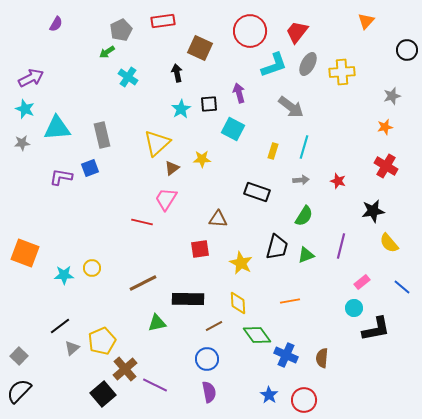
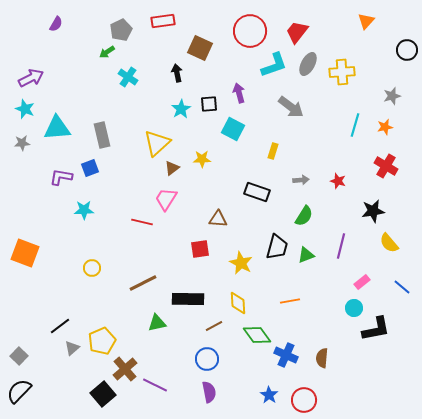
cyan line at (304, 147): moved 51 px right, 22 px up
cyan star at (64, 275): moved 20 px right, 65 px up
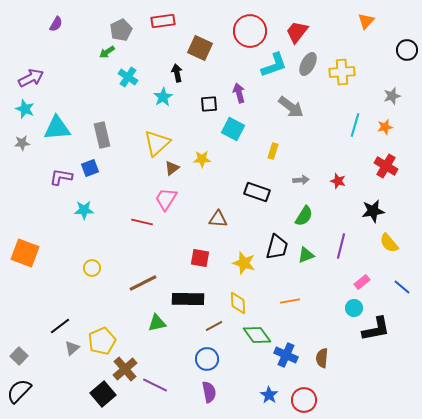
cyan star at (181, 109): moved 18 px left, 12 px up
red square at (200, 249): moved 9 px down; rotated 18 degrees clockwise
yellow star at (241, 263): moved 3 px right; rotated 10 degrees counterclockwise
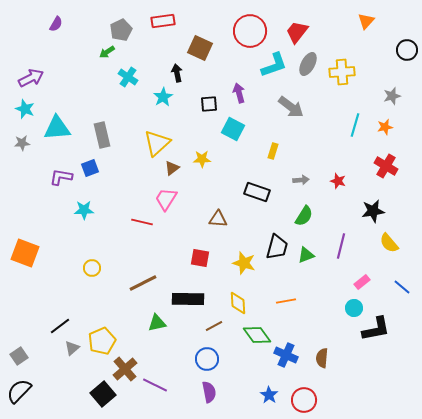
orange line at (290, 301): moved 4 px left
gray square at (19, 356): rotated 12 degrees clockwise
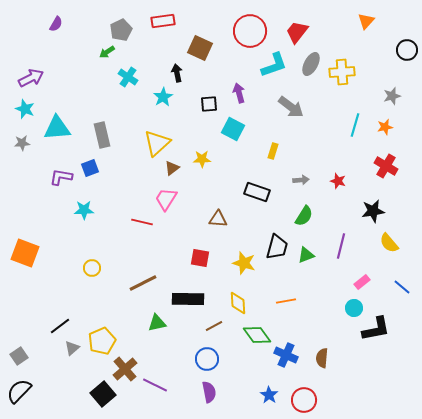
gray ellipse at (308, 64): moved 3 px right
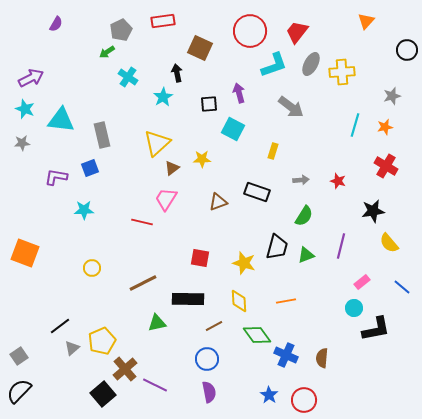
cyan triangle at (57, 128): moved 4 px right, 8 px up; rotated 12 degrees clockwise
purple L-shape at (61, 177): moved 5 px left
brown triangle at (218, 219): moved 17 px up; rotated 24 degrees counterclockwise
yellow diamond at (238, 303): moved 1 px right, 2 px up
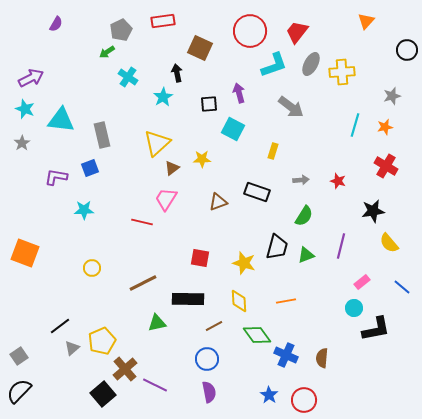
gray star at (22, 143): rotated 28 degrees counterclockwise
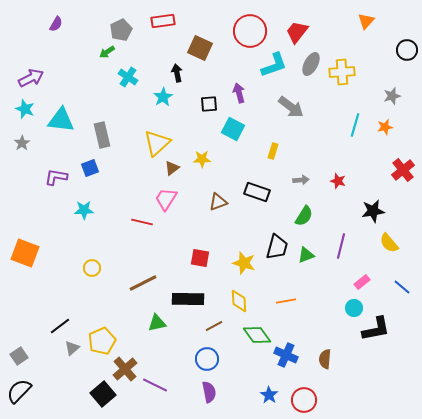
red cross at (386, 166): moved 17 px right, 4 px down; rotated 20 degrees clockwise
brown semicircle at (322, 358): moved 3 px right, 1 px down
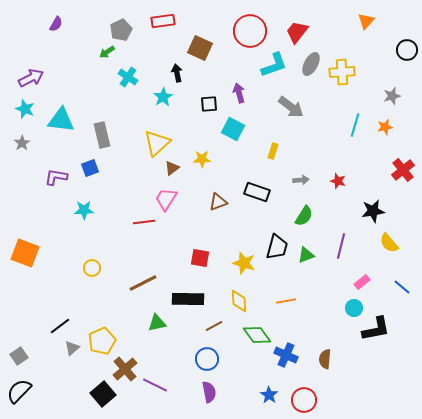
red line at (142, 222): moved 2 px right; rotated 20 degrees counterclockwise
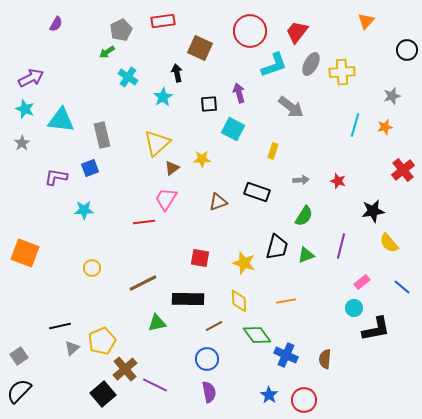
black line at (60, 326): rotated 25 degrees clockwise
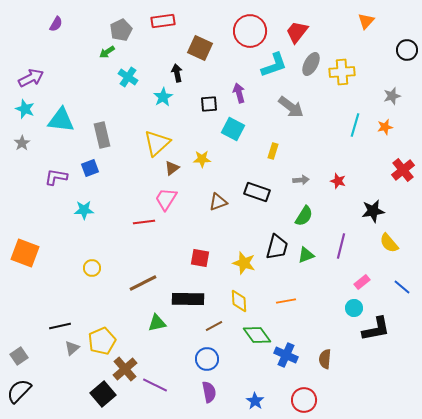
blue star at (269, 395): moved 14 px left, 6 px down
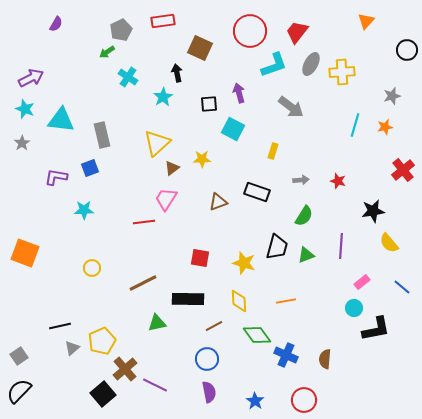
purple line at (341, 246): rotated 10 degrees counterclockwise
